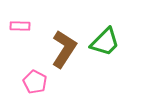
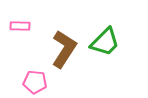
pink pentagon: rotated 20 degrees counterclockwise
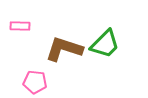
green trapezoid: moved 2 px down
brown L-shape: rotated 105 degrees counterclockwise
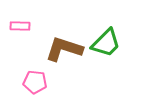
green trapezoid: moved 1 px right, 1 px up
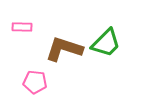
pink rectangle: moved 2 px right, 1 px down
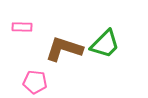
green trapezoid: moved 1 px left, 1 px down
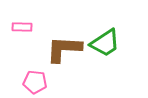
green trapezoid: moved 1 px up; rotated 12 degrees clockwise
brown L-shape: rotated 15 degrees counterclockwise
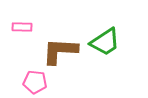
green trapezoid: moved 1 px up
brown L-shape: moved 4 px left, 2 px down
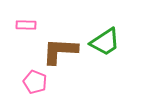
pink rectangle: moved 4 px right, 2 px up
pink pentagon: rotated 15 degrees clockwise
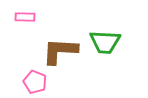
pink rectangle: moved 1 px left, 8 px up
green trapezoid: rotated 36 degrees clockwise
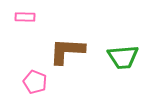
green trapezoid: moved 18 px right, 15 px down; rotated 8 degrees counterclockwise
brown L-shape: moved 7 px right
